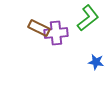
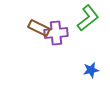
blue star: moved 5 px left, 8 px down; rotated 21 degrees counterclockwise
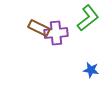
blue star: rotated 21 degrees clockwise
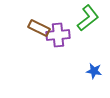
purple cross: moved 2 px right, 2 px down
blue star: moved 3 px right, 1 px down
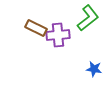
brown rectangle: moved 3 px left
blue star: moved 2 px up
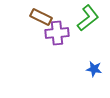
brown rectangle: moved 5 px right, 11 px up
purple cross: moved 1 px left, 2 px up
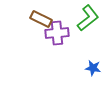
brown rectangle: moved 2 px down
blue star: moved 1 px left, 1 px up
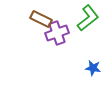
purple cross: rotated 15 degrees counterclockwise
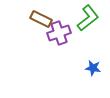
purple cross: moved 2 px right
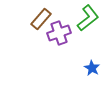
brown rectangle: rotated 75 degrees counterclockwise
blue star: moved 1 px left; rotated 21 degrees clockwise
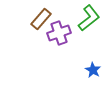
green L-shape: moved 1 px right
blue star: moved 1 px right, 2 px down
